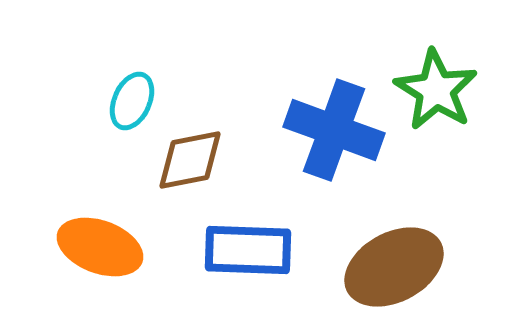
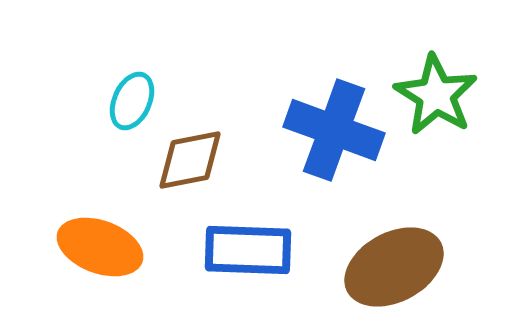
green star: moved 5 px down
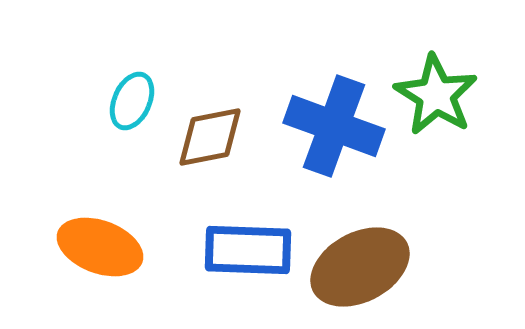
blue cross: moved 4 px up
brown diamond: moved 20 px right, 23 px up
brown ellipse: moved 34 px left
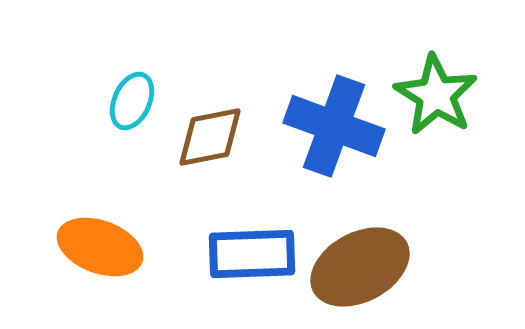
blue rectangle: moved 4 px right, 4 px down; rotated 4 degrees counterclockwise
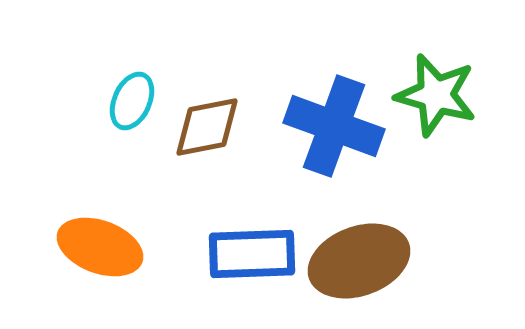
green star: rotated 16 degrees counterclockwise
brown diamond: moved 3 px left, 10 px up
brown ellipse: moved 1 px left, 6 px up; rotated 8 degrees clockwise
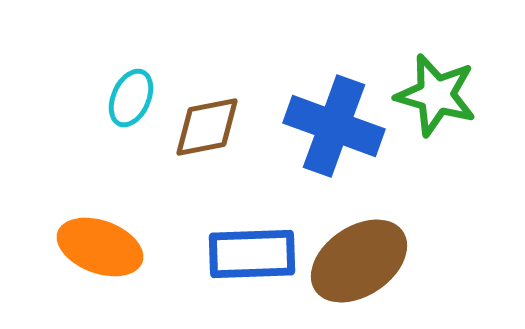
cyan ellipse: moved 1 px left, 3 px up
brown ellipse: rotated 14 degrees counterclockwise
